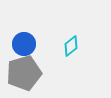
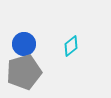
gray pentagon: moved 1 px up
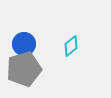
gray pentagon: moved 3 px up
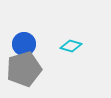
cyan diamond: rotated 55 degrees clockwise
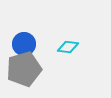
cyan diamond: moved 3 px left, 1 px down; rotated 10 degrees counterclockwise
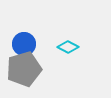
cyan diamond: rotated 20 degrees clockwise
